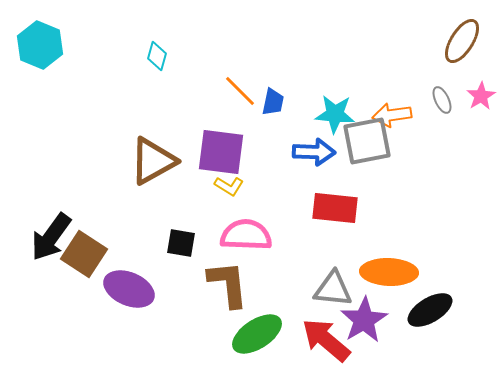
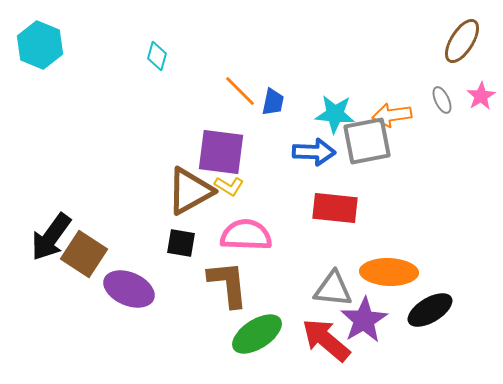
brown triangle: moved 37 px right, 30 px down
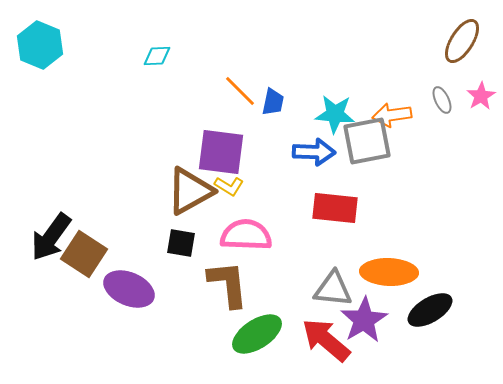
cyan diamond: rotated 72 degrees clockwise
